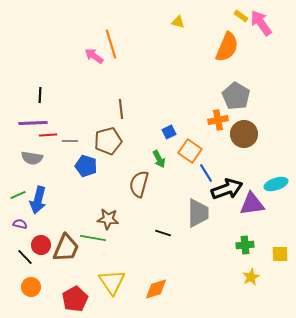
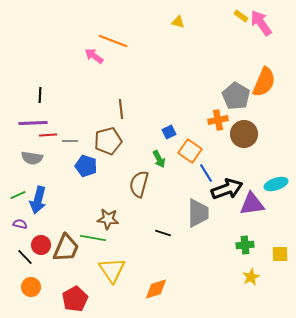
orange line at (111, 44): moved 2 px right, 3 px up; rotated 52 degrees counterclockwise
orange semicircle at (227, 47): moved 37 px right, 35 px down
yellow triangle at (112, 282): moved 12 px up
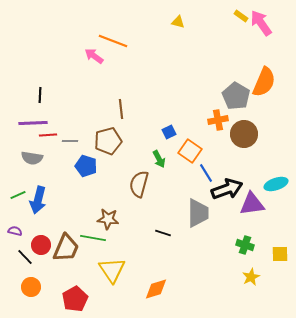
purple semicircle at (20, 224): moved 5 px left, 7 px down
green cross at (245, 245): rotated 24 degrees clockwise
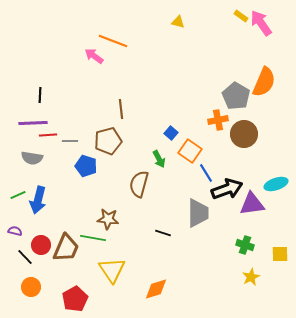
blue square at (169, 132): moved 2 px right, 1 px down; rotated 24 degrees counterclockwise
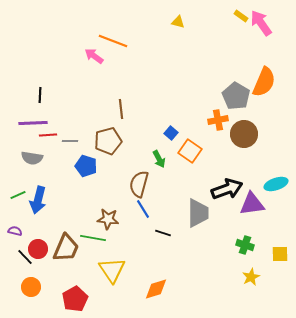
blue line at (206, 173): moved 63 px left, 36 px down
red circle at (41, 245): moved 3 px left, 4 px down
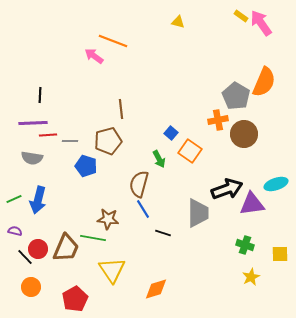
green line at (18, 195): moved 4 px left, 4 px down
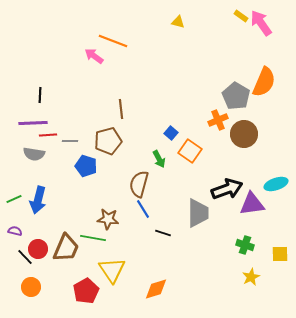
orange cross at (218, 120): rotated 12 degrees counterclockwise
gray semicircle at (32, 158): moved 2 px right, 4 px up
red pentagon at (75, 299): moved 11 px right, 8 px up
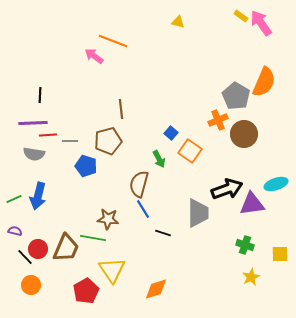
blue arrow at (38, 200): moved 4 px up
orange circle at (31, 287): moved 2 px up
